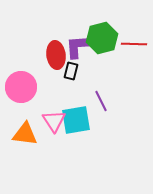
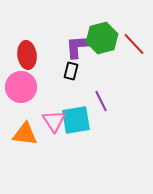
red line: rotated 45 degrees clockwise
red ellipse: moved 29 px left
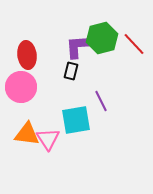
pink triangle: moved 6 px left, 18 px down
orange triangle: moved 2 px right
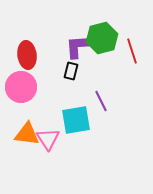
red line: moved 2 px left, 7 px down; rotated 25 degrees clockwise
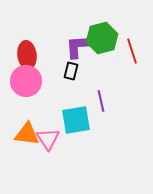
pink circle: moved 5 px right, 6 px up
purple line: rotated 15 degrees clockwise
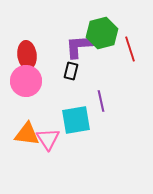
green hexagon: moved 5 px up
red line: moved 2 px left, 2 px up
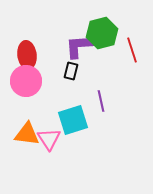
red line: moved 2 px right, 1 px down
cyan square: moved 3 px left; rotated 8 degrees counterclockwise
pink triangle: moved 1 px right
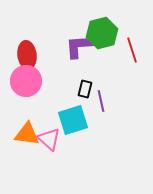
black rectangle: moved 14 px right, 18 px down
pink triangle: rotated 15 degrees counterclockwise
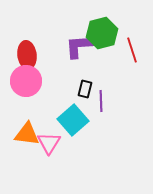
purple line: rotated 10 degrees clockwise
cyan square: rotated 24 degrees counterclockwise
pink triangle: moved 4 px down; rotated 20 degrees clockwise
